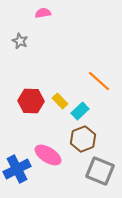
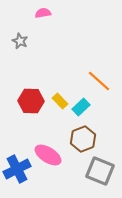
cyan rectangle: moved 1 px right, 4 px up
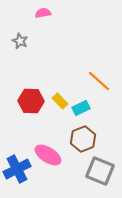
cyan rectangle: moved 1 px down; rotated 18 degrees clockwise
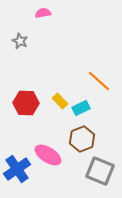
red hexagon: moved 5 px left, 2 px down
brown hexagon: moved 1 px left
blue cross: rotated 8 degrees counterclockwise
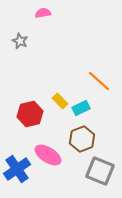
red hexagon: moved 4 px right, 11 px down; rotated 15 degrees counterclockwise
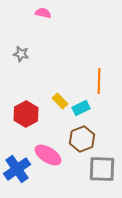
pink semicircle: rotated 21 degrees clockwise
gray star: moved 1 px right, 13 px down; rotated 14 degrees counterclockwise
orange line: rotated 50 degrees clockwise
red hexagon: moved 4 px left; rotated 15 degrees counterclockwise
gray square: moved 2 px right, 2 px up; rotated 20 degrees counterclockwise
